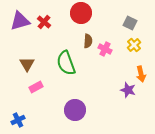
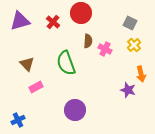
red cross: moved 9 px right
brown triangle: rotated 14 degrees counterclockwise
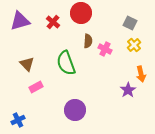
purple star: rotated 21 degrees clockwise
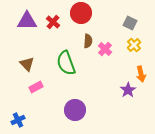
purple triangle: moved 7 px right; rotated 15 degrees clockwise
pink cross: rotated 16 degrees clockwise
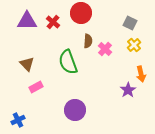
green semicircle: moved 2 px right, 1 px up
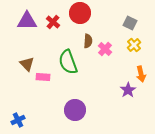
red circle: moved 1 px left
pink rectangle: moved 7 px right, 10 px up; rotated 32 degrees clockwise
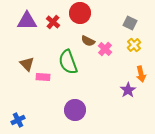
brown semicircle: rotated 112 degrees clockwise
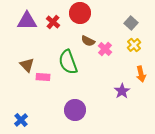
gray square: moved 1 px right; rotated 16 degrees clockwise
brown triangle: moved 1 px down
purple star: moved 6 px left, 1 px down
blue cross: moved 3 px right; rotated 16 degrees counterclockwise
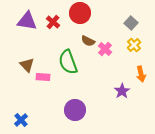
purple triangle: rotated 10 degrees clockwise
